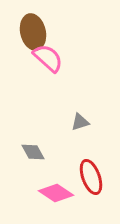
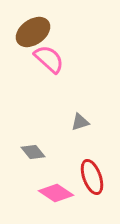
brown ellipse: rotated 68 degrees clockwise
pink semicircle: moved 1 px right, 1 px down
gray diamond: rotated 10 degrees counterclockwise
red ellipse: moved 1 px right
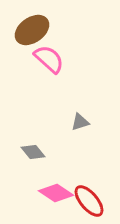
brown ellipse: moved 1 px left, 2 px up
red ellipse: moved 3 px left, 24 px down; rotated 20 degrees counterclockwise
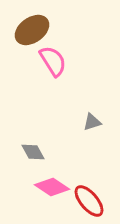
pink semicircle: moved 4 px right, 2 px down; rotated 16 degrees clockwise
gray triangle: moved 12 px right
gray diamond: rotated 10 degrees clockwise
pink diamond: moved 4 px left, 6 px up
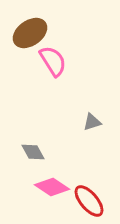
brown ellipse: moved 2 px left, 3 px down
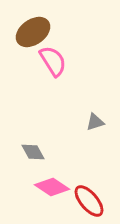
brown ellipse: moved 3 px right, 1 px up
gray triangle: moved 3 px right
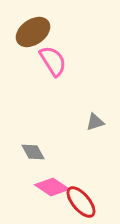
red ellipse: moved 8 px left, 1 px down
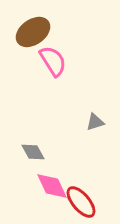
pink diamond: moved 1 px up; rotated 32 degrees clockwise
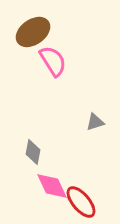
gray diamond: rotated 40 degrees clockwise
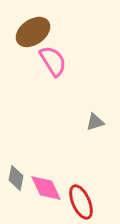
gray diamond: moved 17 px left, 26 px down
pink diamond: moved 6 px left, 2 px down
red ellipse: rotated 16 degrees clockwise
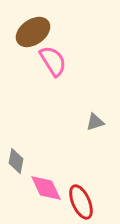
gray diamond: moved 17 px up
